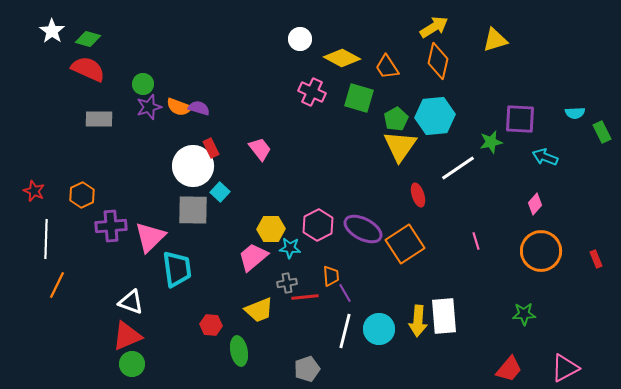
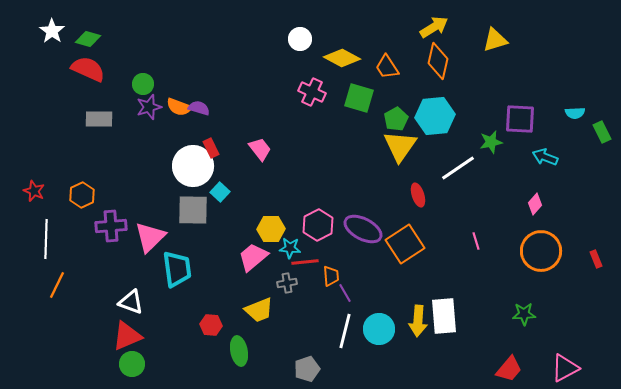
red line at (305, 297): moved 35 px up
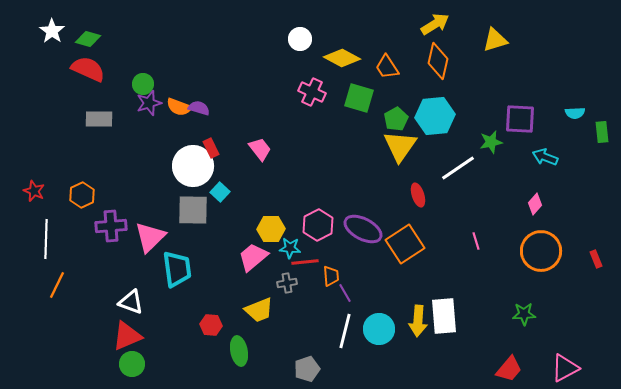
yellow arrow at (434, 27): moved 1 px right, 3 px up
purple star at (149, 107): moved 4 px up
green rectangle at (602, 132): rotated 20 degrees clockwise
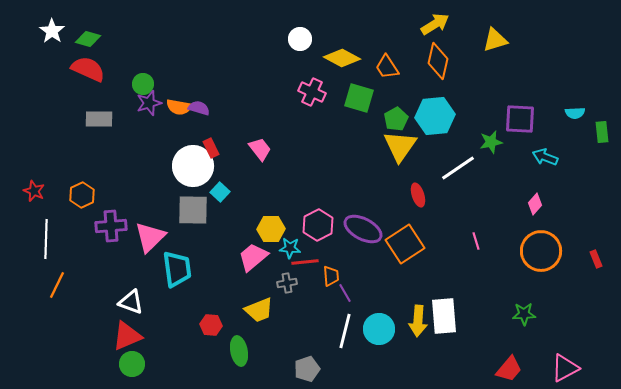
orange semicircle at (179, 107): rotated 10 degrees counterclockwise
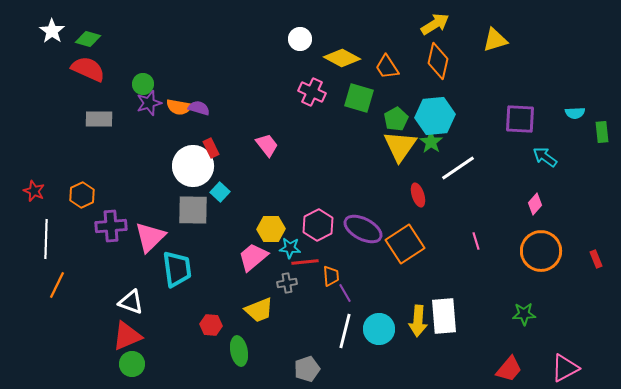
green star at (491, 142): moved 60 px left; rotated 25 degrees counterclockwise
pink trapezoid at (260, 149): moved 7 px right, 4 px up
cyan arrow at (545, 157): rotated 15 degrees clockwise
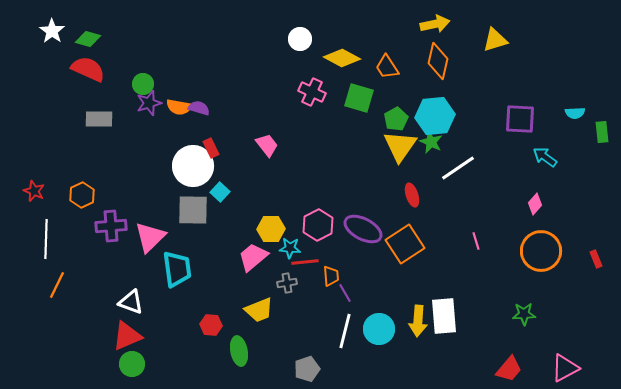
yellow arrow at (435, 24): rotated 20 degrees clockwise
green star at (431, 142): rotated 10 degrees counterclockwise
red ellipse at (418, 195): moved 6 px left
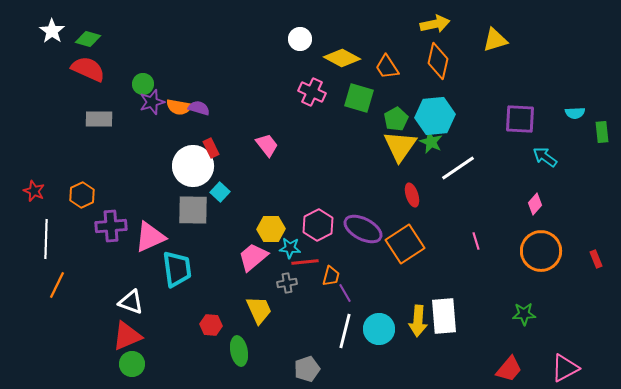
purple star at (149, 103): moved 3 px right, 1 px up
pink triangle at (150, 237): rotated 20 degrees clockwise
orange trapezoid at (331, 276): rotated 20 degrees clockwise
yellow trapezoid at (259, 310): rotated 92 degrees counterclockwise
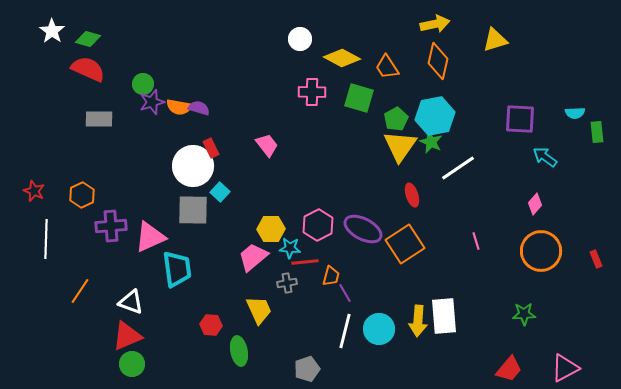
pink cross at (312, 92): rotated 24 degrees counterclockwise
cyan hexagon at (435, 116): rotated 6 degrees counterclockwise
green rectangle at (602, 132): moved 5 px left
orange line at (57, 285): moved 23 px right, 6 px down; rotated 8 degrees clockwise
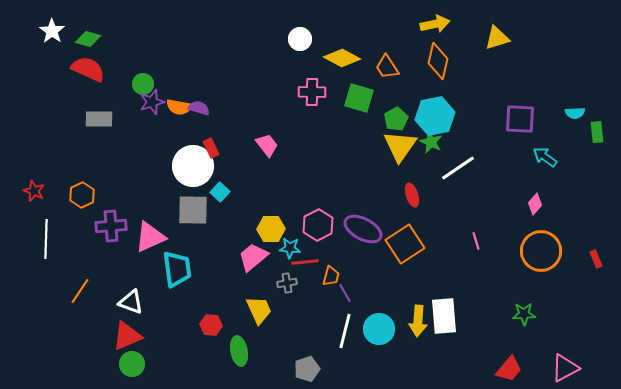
yellow triangle at (495, 40): moved 2 px right, 2 px up
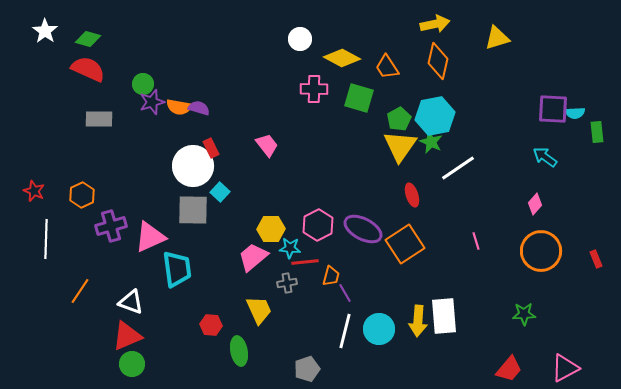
white star at (52, 31): moved 7 px left
pink cross at (312, 92): moved 2 px right, 3 px up
green pentagon at (396, 119): moved 3 px right
purple square at (520, 119): moved 33 px right, 10 px up
purple cross at (111, 226): rotated 12 degrees counterclockwise
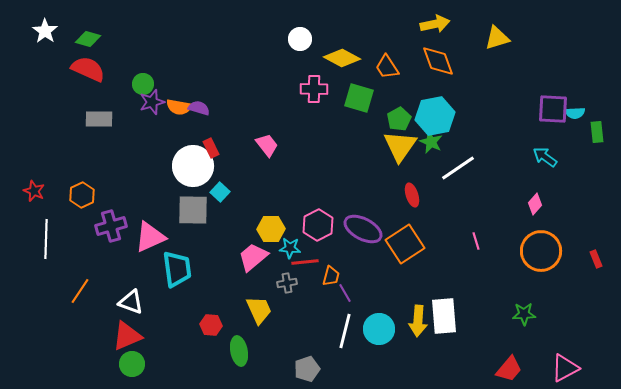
orange diamond at (438, 61): rotated 33 degrees counterclockwise
